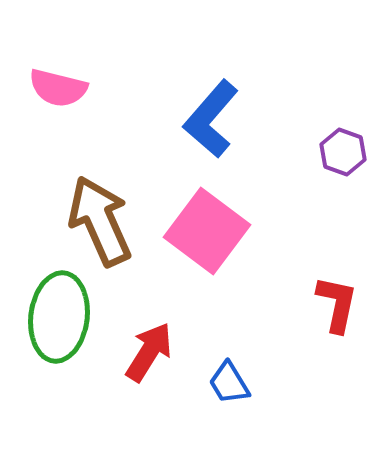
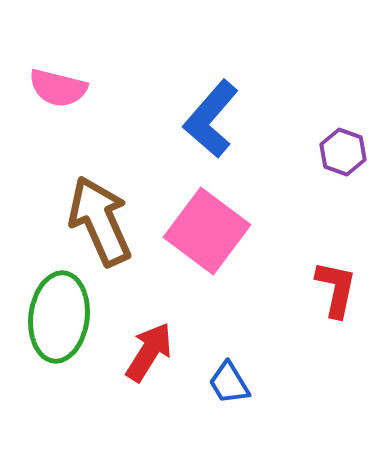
red L-shape: moved 1 px left, 15 px up
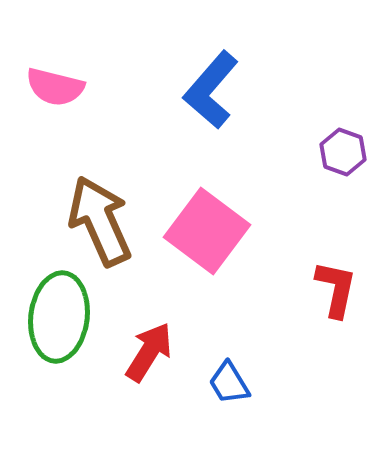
pink semicircle: moved 3 px left, 1 px up
blue L-shape: moved 29 px up
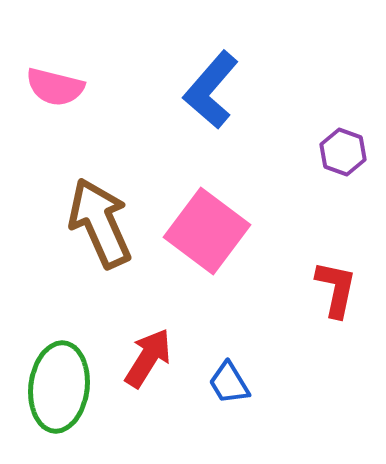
brown arrow: moved 2 px down
green ellipse: moved 70 px down
red arrow: moved 1 px left, 6 px down
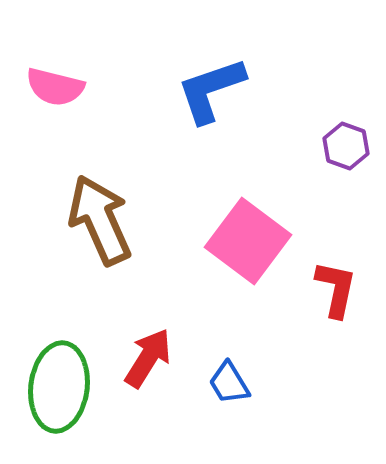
blue L-shape: rotated 30 degrees clockwise
purple hexagon: moved 3 px right, 6 px up
brown arrow: moved 3 px up
pink square: moved 41 px right, 10 px down
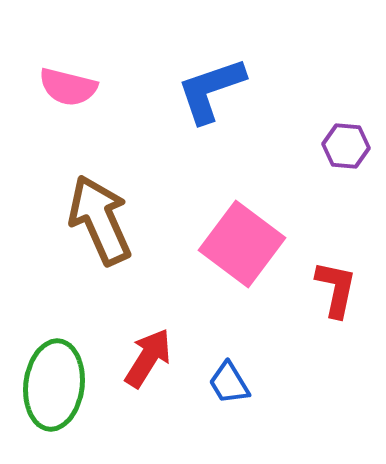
pink semicircle: moved 13 px right
purple hexagon: rotated 15 degrees counterclockwise
pink square: moved 6 px left, 3 px down
green ellipse: moved 5 px left, 2 px up
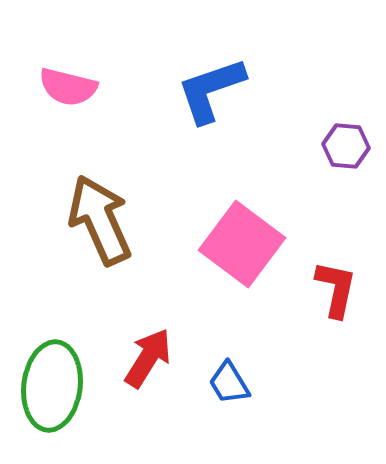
green ellipse: moved 2 px left, 1 px down
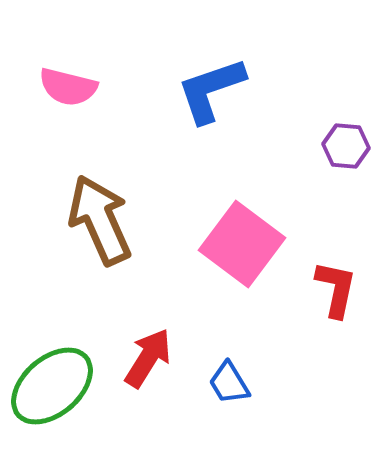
green ellipse: rotated 42 degrees clockwise
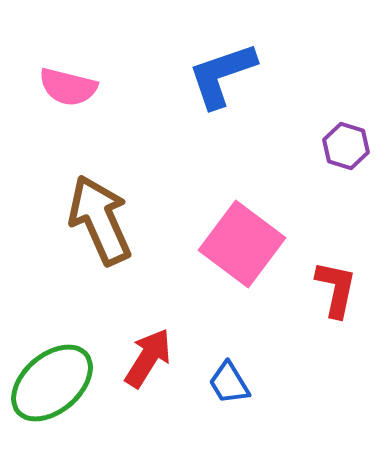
blue L-shape: moved 11 px right, 15 px up
purple hexagon: rotated 12 degrees clockwise
green ellipse: moved 3 px up
